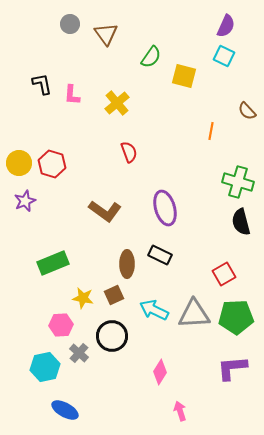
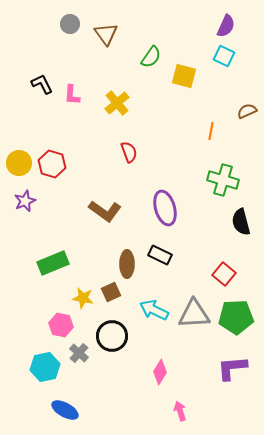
black L-shape: rotated 15 degrees counterclockwise
brown semicircle: rotated 108 degrees clockwise
green cross: moved 15 px left, 2 px up
red square: rotated 20 degrees counterclockwise
brown square: moved 3 px left, 3 px up
pink hexagon: rotated 15 degrees clockwise
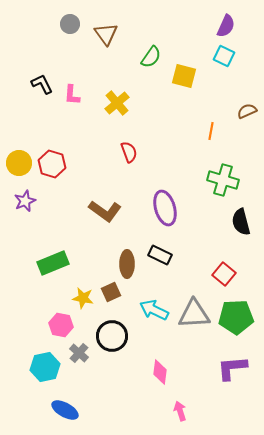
pink diamond: rotated 25 degrees counterclockwise
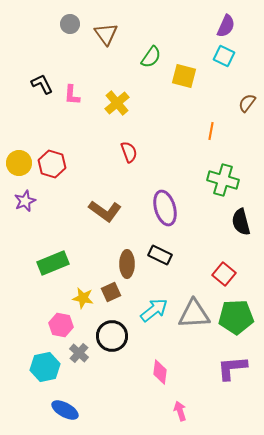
brown semicircle: moved 8 px up; rotated 30 degrees counterclockwise
cyan arrow: rotated 116 degrees clockwise
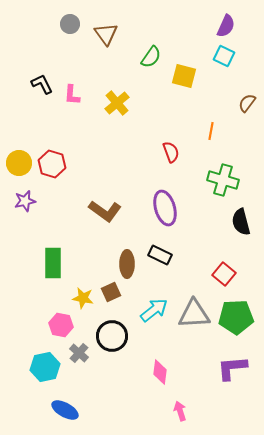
red semicircle: moved 42 px right
purple star: rotated 10 degrees clockwise
green rectangle: rotated 68 degrees counterclockwise
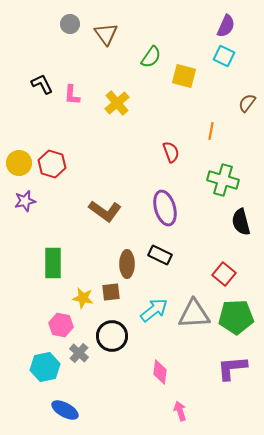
brown square: rotated 18 degrees clockwise
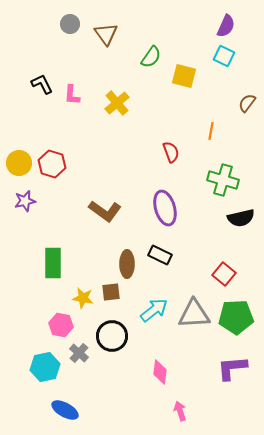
black semicircle: moved 4 px up; rotated 88 degrees counterclockwise
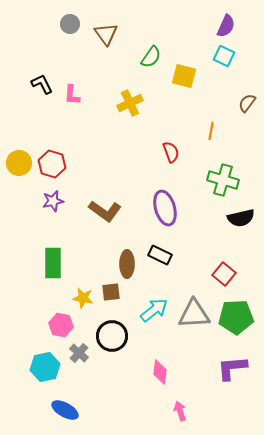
yellow cross: moved 13 px right; rotated 15 degrees clockwise
purple star: moved 28 px right
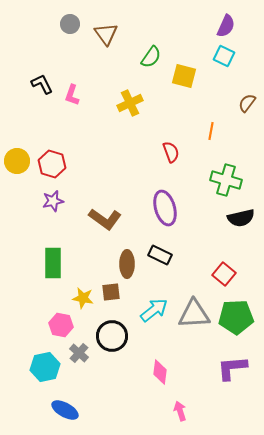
pink L-shape: rotated 15 degrees clockwise
yellow circle: moved 2 px left, 2 px up
green cross: moved 3 px right
brown L-shape: moved 8 px down
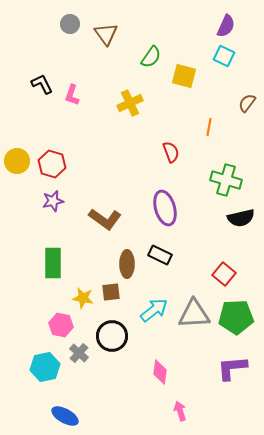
orange line: moved 2 px left, 4 px up
blue ellipse: moved 6 px down
